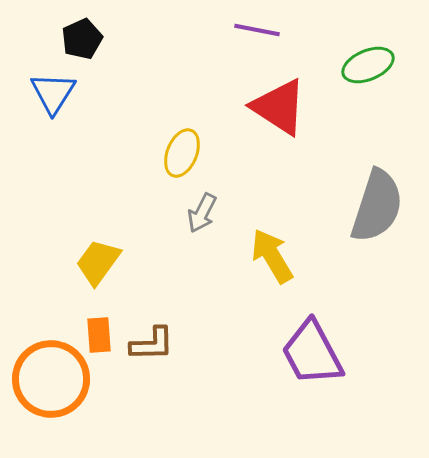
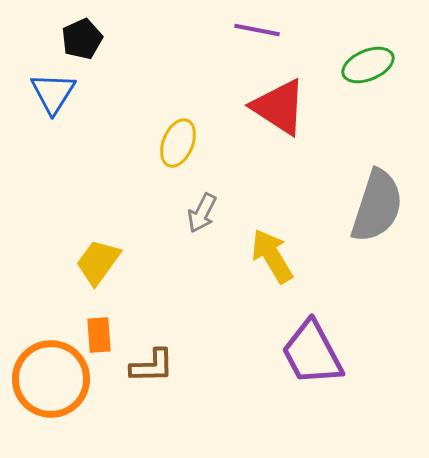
yellow ellipse: moved 4 px left, 10 px up
brown L-shape: moved 22 px down
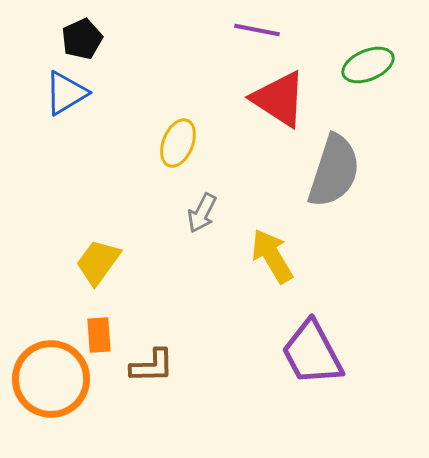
blue triangle: moved 13 px right; rotated 27 degrees clockwise
red triangle: moved 8 px up
gray semicircle: moved 43 px left, 35 px up
